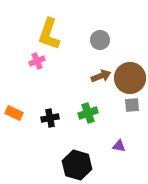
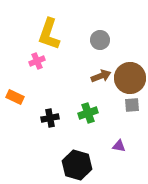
orange rectangle: moved 1 px right, 16 px up
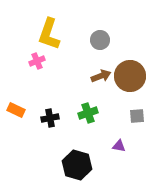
brown circle: moved 2 px up
orange rectangle: moved 1 px right, 13 px down
gray square: moved 5 px right, 11 px down
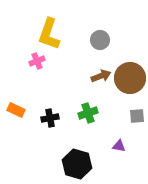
brown circle: moved 2 px down
black hexagon: moved 1 px up
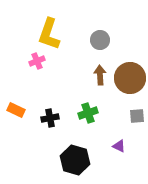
brown arrow: moved 1 px left, 1 px up; rotated 72 degrees counterclockwise
purple triangle: rotated 16 degrees clockwise
black hexagon: moved 2 px left, 4 px up
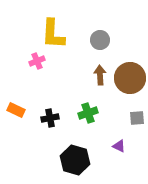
yellow L-shape: moved 4 px right; rotated 16 degrees counterclockwise
gray square: moved 2 px down
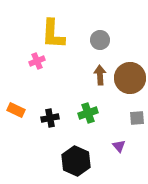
purple triangle: rotated 24 degrees clockwise
black hexagon: moved 1 px right, 1 px down; rotated 8 degrees clockwise
